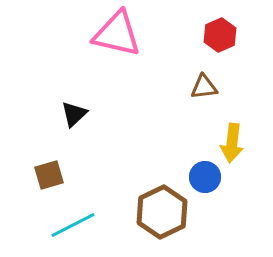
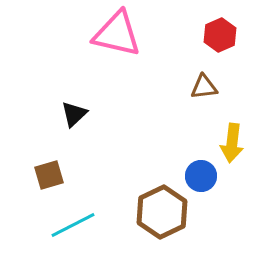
blue circle: moved 4 px left, 1 px up
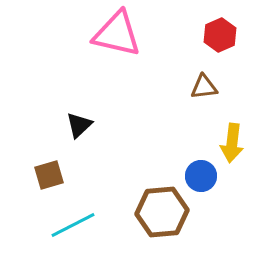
black triangle: moved 5 px right, 11 px down
brown hexagon: rotated 21 degrees clockwise
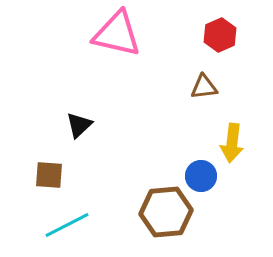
brown square: rotated 20 degrees clockwise
brown hexagon: moved 4 px right
cyan line: moved 6 px left
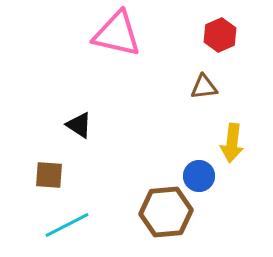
black triangle: rotated 44 degrees counterclockwise
blue circle: moved 2 px left
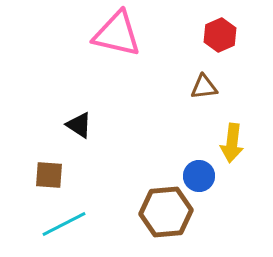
cyan line: moved 3 px left, 1 px up
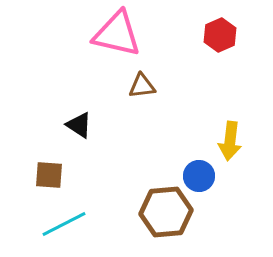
brown triangle: moved 62 px left, 1 px up
yellow arrow: moved 2 px left, 2 px up
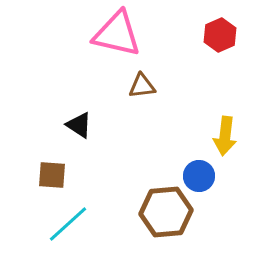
yellow arrow: moved 5 px left, 5 px up
brown square: moved 3 px right
cyan line: moved 4 px right; rotated 15 degrees counterclockwise
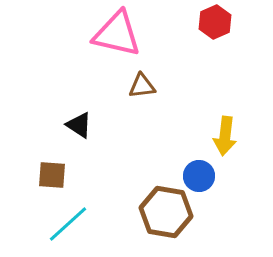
red hexagon: moved 5 px left, 13 px up
brown hexagon: rotated 15 degrees clockwise
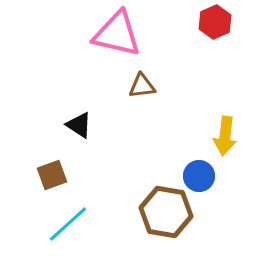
brown square: rotated 24 degrees counterclockwise
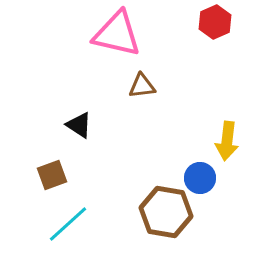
yellow arrow: moved 2 px right, 5 px down
blue circle: moved 1 px right, 2 px down
